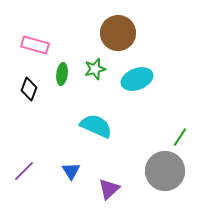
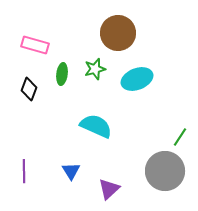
purple line: rotated 45 degrees counterclockwise
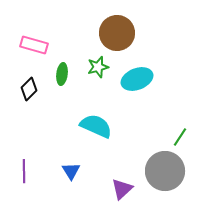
brown circle: moved 1 px left
pink rectangle: moved 1 px left
green star: moved 3 px right, 2 px up
black diamond: rotated 25 degrees clockwise
purple triangle: moved 13 px right
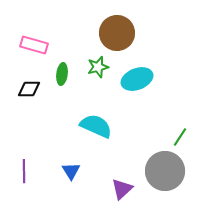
black diamond: rotated 45 degrees clockwise
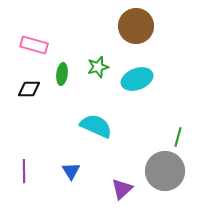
brown circle: moved 19 px right, 7 px up
green line: moved 2 px left; rotated 18 degrees counterclockwise
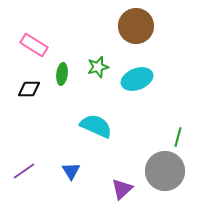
pink rectangle: rotated 16 degrees clockwise
purple line: rotated 55 degrees clockwise
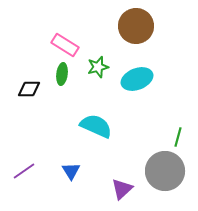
pink rectangle: moved 31 px right
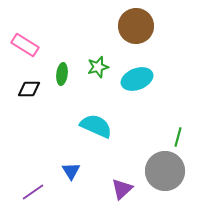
pink rectangle: moved 40 px left
purple line: moved 9 px right, 21 px down
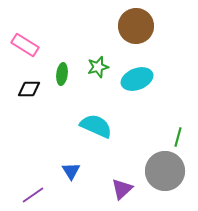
purple line: moved 3 px down
